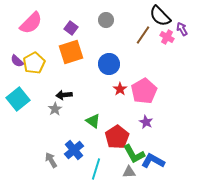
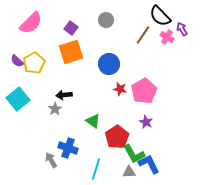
red star: rotated 24 degrees counterclockwise
blue cross: moved 6 px left, 2 px up; rotated 30 degrees counterclockwise
blue L-shape: moved 4 px left, 3 px down; rotated 35 degrees clockwise
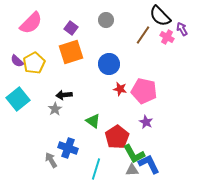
pink pentagon: rotated 30 degrees counterclockwise
gray triangle: moved 3 px right, 2 px up
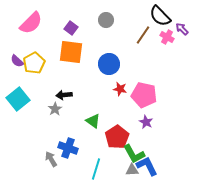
purple arrow: rotated 16 degrees counterclockwise
orange square: rotated 25 degrees clockwise
pink pentagon: moved 4 px down
gray arrow: moved 1 px up
blue L-shape: moved 2 px left, 2 px down
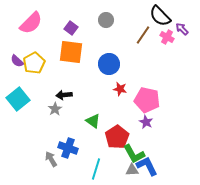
pink pentagon: moved 3 px right, 5 px down
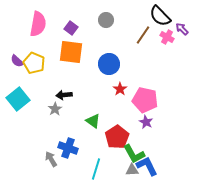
pink semicircle: moved 7 px right, 1 px down; rotated 35 degrees counterclockwise
yellow pentagon: rotated 20 degrees counterclockwise
red star: rotated 24 degrees clockwise
pink pentagon: moved 2 px left
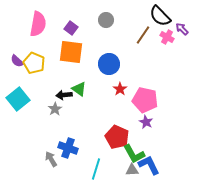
green triangle: moved 14 px left, 32 px up
red pentagon: rotated 15 degrees counterclockwise
blue L-shape: moved 2 px right, 1 px up
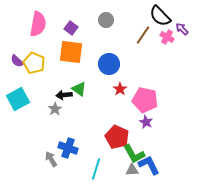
cyan square: rotated 10 degrees clockwise
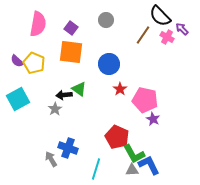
purple star: moved 7 px right, 3 px up
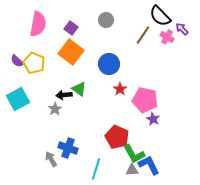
orange square: rotated 30 degrees clockwise
